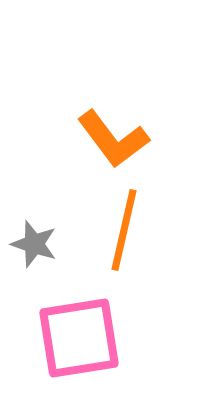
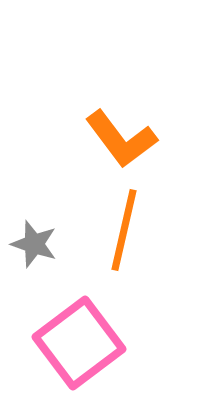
orange L-shape: moved 8 px right
pink square: moved 5 px down; rotated 28 degrees counterclockwise
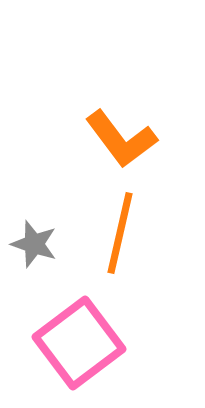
orange line: moved 4 px left, 3 px down
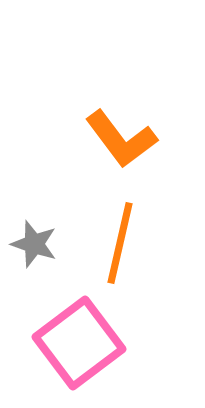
orange line: moved 10 px down
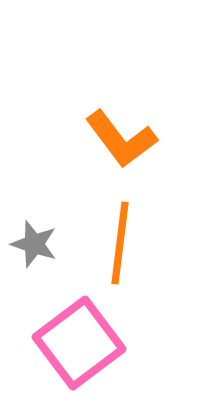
orange line: rotated 6 degrees counterclockwise
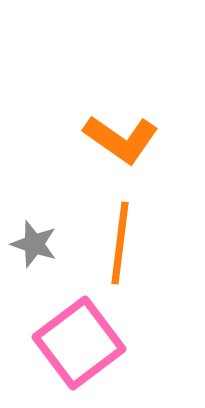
orange L-shape: rotated 18 degrees counterclockwise
